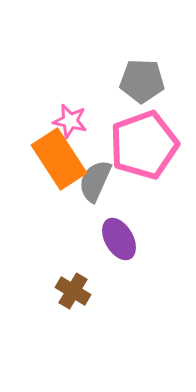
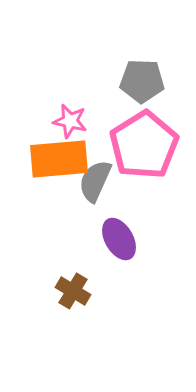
pink pentagon: rotated 12 degrees counterclockwise
orange rectangle: rotated 62 degrees counterclockwise
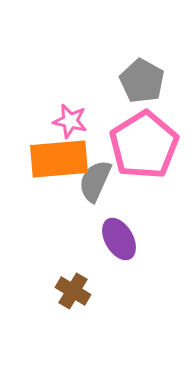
gray pentagon: rotated 27 degrees clockwise
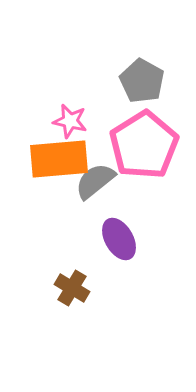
gray semicircle: rotated 27 degrees clockwise
brown cross: moved 1 px left, 3 px up
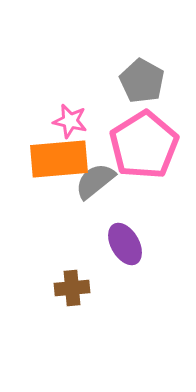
purple ellipse: moved 6 px right, 5 px down
brown cross: rotated 36 degrees counterclockwise
